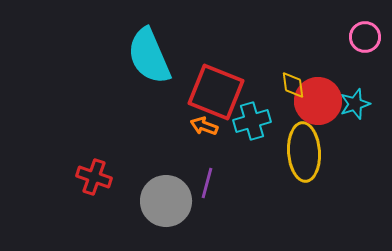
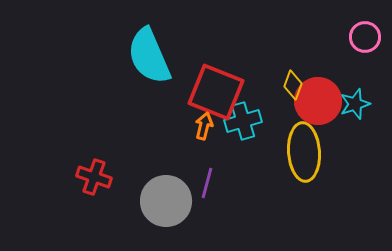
yellow diamond: rotated 28 degrees clockwise
cyan cross: moved 9 px left
orange arrow: rotated 84 degrees clockwise
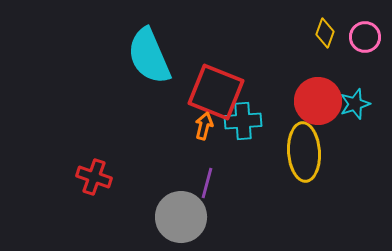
yellow diamond: moved 32 px right, 52 px up
cyan cross: rotated 12 degrees clockwise
gray circle: moved 15 px right, 16 px down
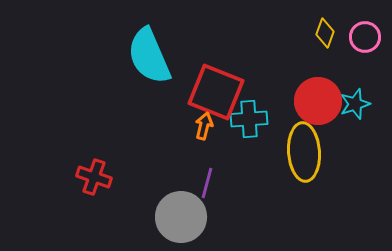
cyan cross: moved 6 px right, 2 px up
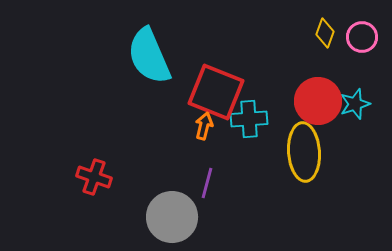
pink circle: moved 3 px left
gray circle: moved 9 px left
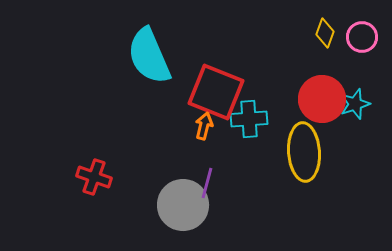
red circle: moved 4 px right, 2 px up
gray circle: moved 11 px right, 12 px up
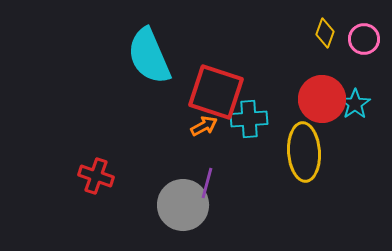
pink circle: moved 2 px right, 2 px down
red square: rotated 4 degrees counterclockwise
cyan star: rotated 16 degrees counterclockwise
orange arrow: rotated 48 degrees clockwise
red cross: moved 2 px right, 1 px up
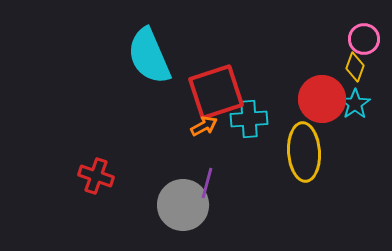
yellow diamond: moved 30 px right, 34 px down
red square: rotated 36 degrees counterclockwise
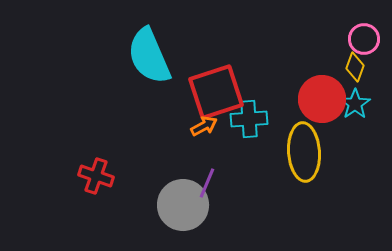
purple line: rotated 8 degrees clockwise
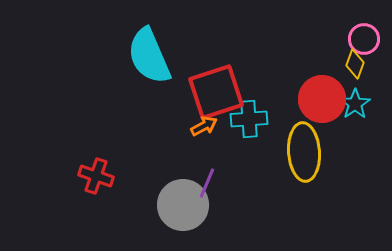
yellow diamond: moved 3 px up
